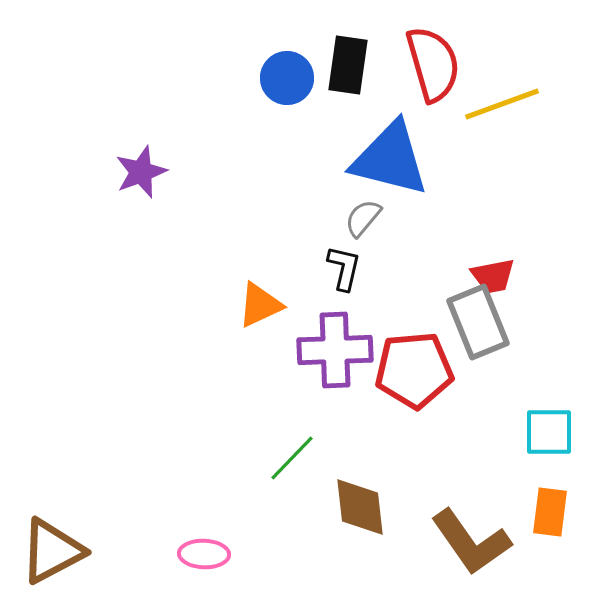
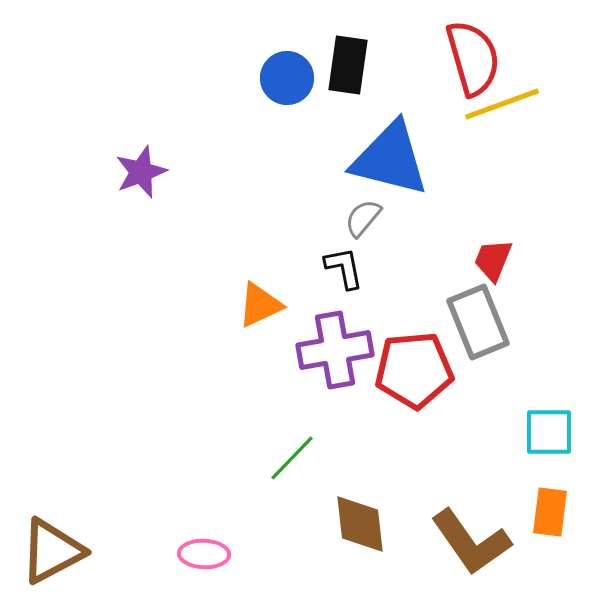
red semicircle: moved 40 px right, 6 px up
black L-shape: rotated 24 degrees counterclockwise
red trapezoid: moved 16 px up; rotated 123 degrees clockwise
purple cross: rotated 8 degrees counterclockwise
brown diamond: moved 17 px down
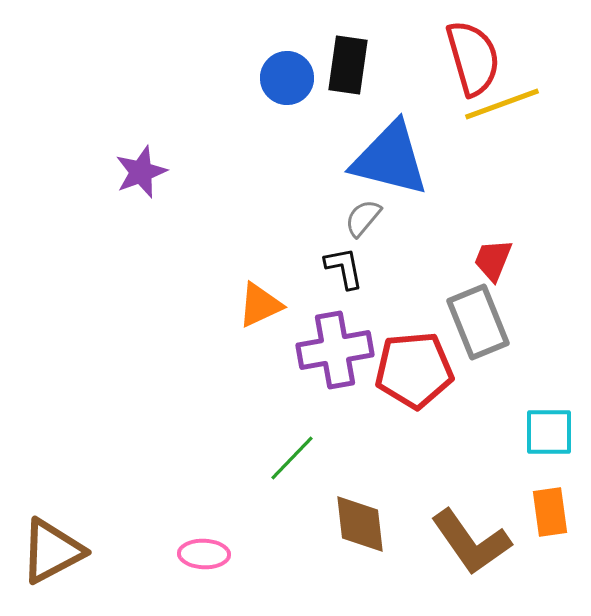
orange rectangle: rotated 15 degrees counterclockwise
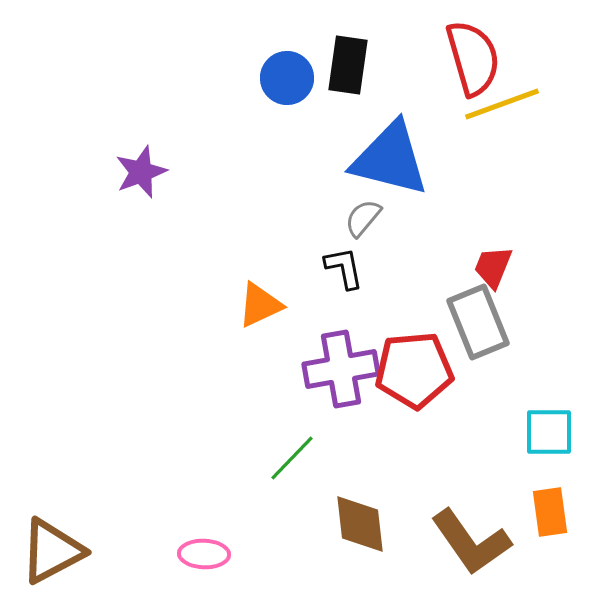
red trapezoid: moved 7 px down
purple cross: moved 6 px right, 19 px down
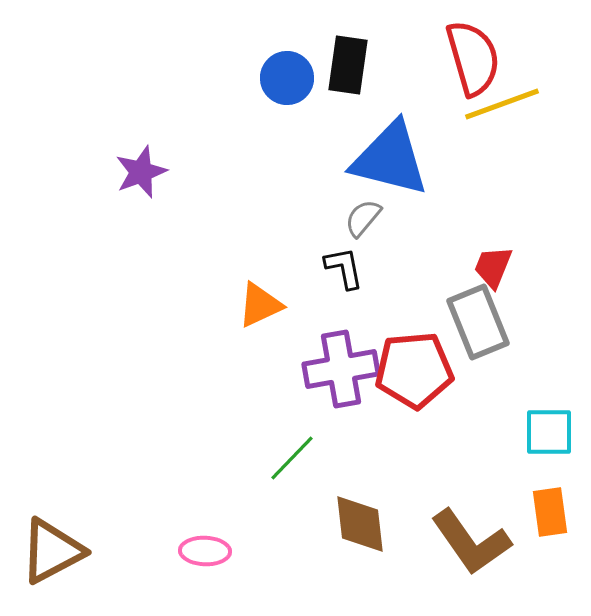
pink ellipse: moved 1 px right, 3 px up
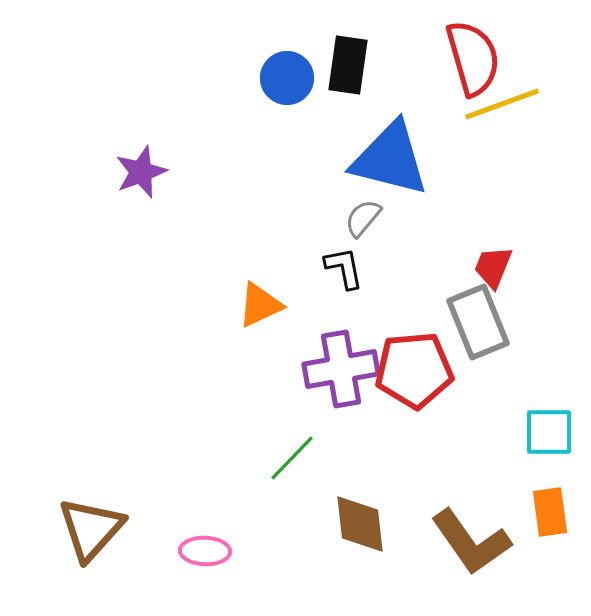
brown triangle: moved 39 px right, 22 px up; rotated 20 degrees counterclockwise
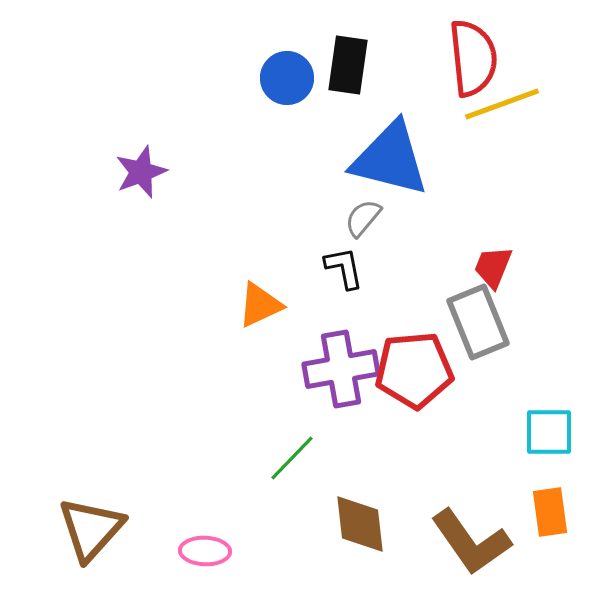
red semicircle: rotated 10 degrees clockwise
